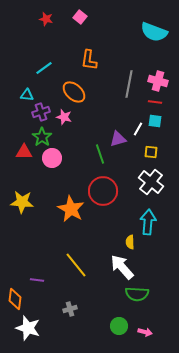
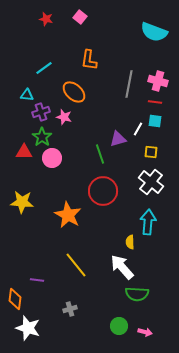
orange star: moved 3 px left, 6 px down
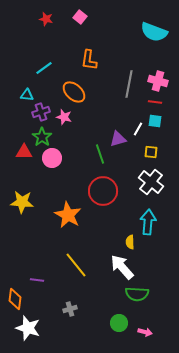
green circle: moved 3 px up
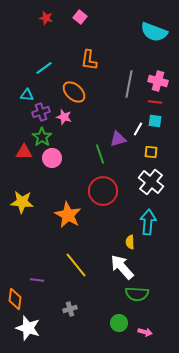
red star: moved 1 px up
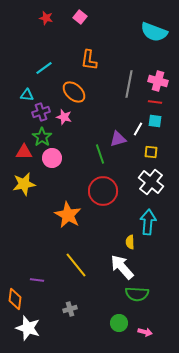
yellow star: moved 2 px right, 18 px up; rotated 15 degrees counterclockwise
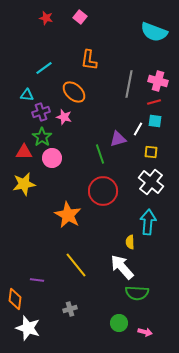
red line: moved 1 px left; rotated 24 degrees counterclockwise
green semicircle: moved 1 px up
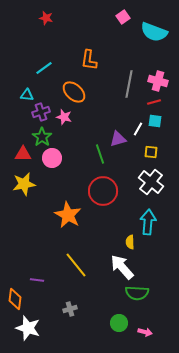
pink square: moved 43 px right; rotated 16 degrees clockwise
red triangle: moved 1 px left, 2 px down
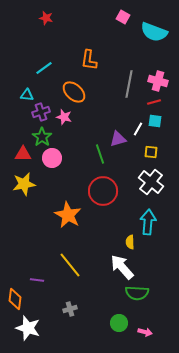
pink square: rotated 24 degrees counterclockwise
yellow line: moved 6 px left
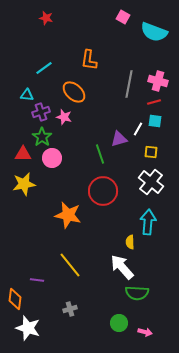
purple triangle: moved 1 px right
orange star: rotated 16 degrees counterclockwise
